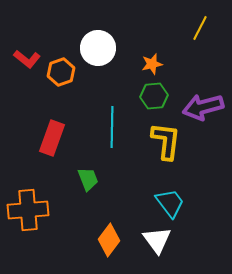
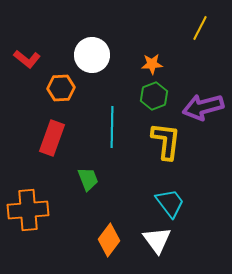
white circle: moved 6 px left, 7 px down
orange star: rotated 10 degrees clockwise
orange hexagon: moved 16 px down; rotated 16 degrees clockwise
green hexagon: rotated 16 degrees counterclockwise
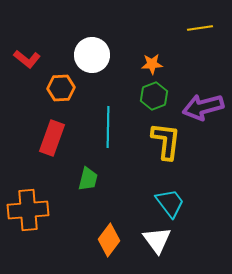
yellow line: rotated 55 degrees clockwise
cyan line: moved 4 px left
green trapezoid: rotated 35 degrees clockwise
